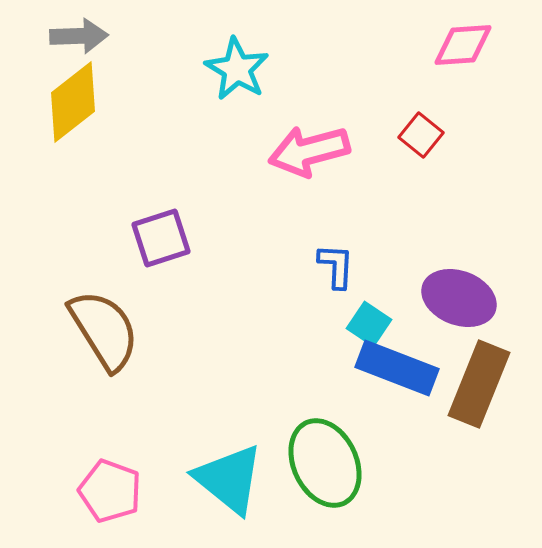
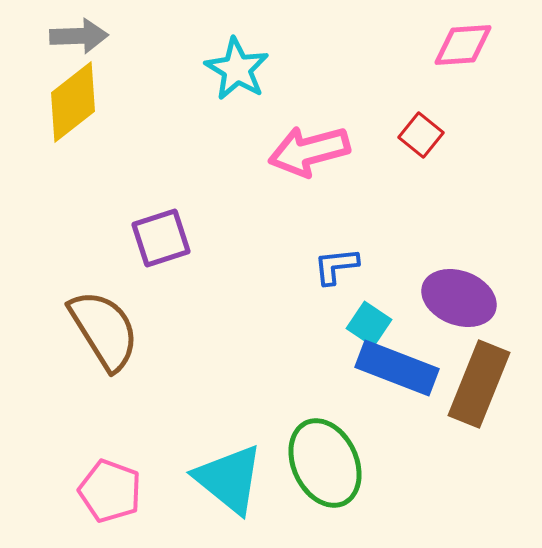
blue L-shape: rotated 99 degrees counterclockwise
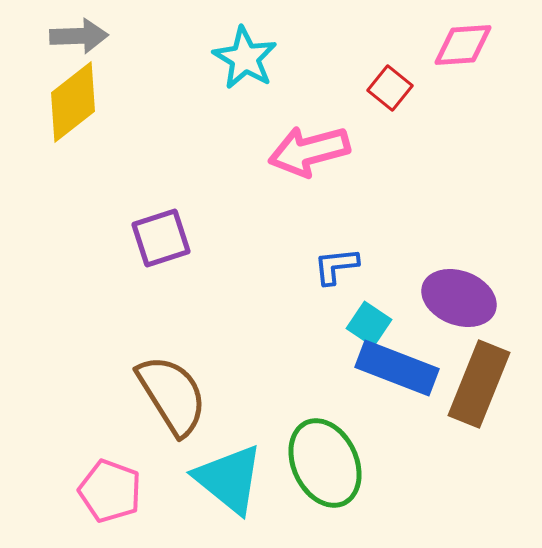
cyan star: moved 8 px right, 11 px up
red square: moved 31 px left, 47 px up
brown semicircle: moved 68 px right, 65 px down
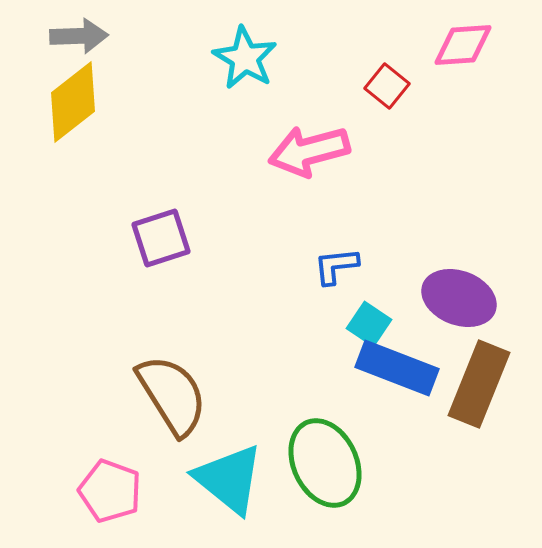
red square: moved 3 px left, 2 px up
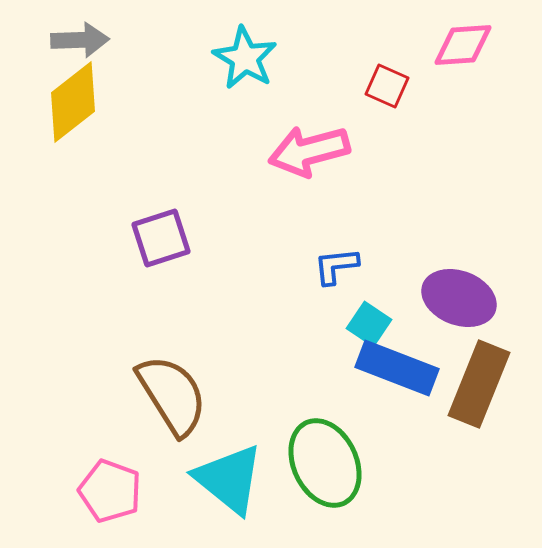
gray arrow: moved 1 px right, 4 px down
red square: rotated 15 degrees counterclockwise
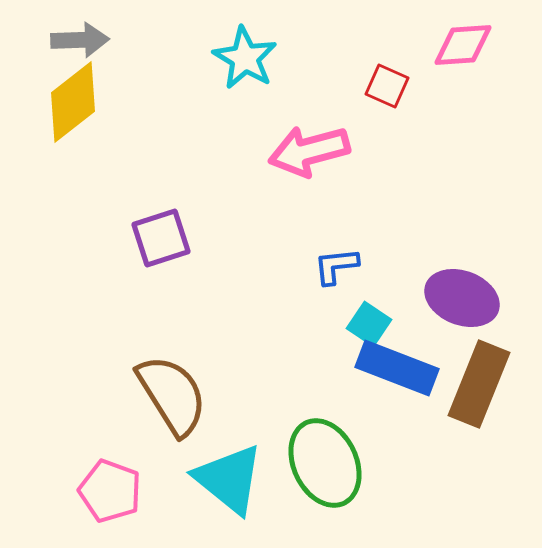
purple ellipse: moved 3 px right
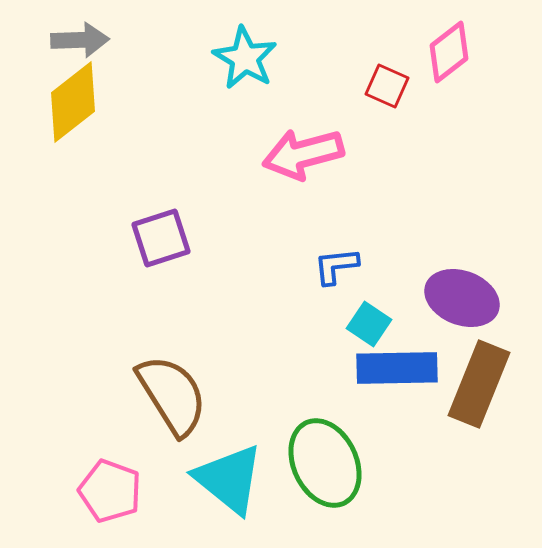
pink diamond: moved 14 px left, 7 px down; rotated 34 degrees counterclockwise
pink arrow: moved 6 px left, 3 px down
blue rectangle: rotated 22 degrees counterclockwise
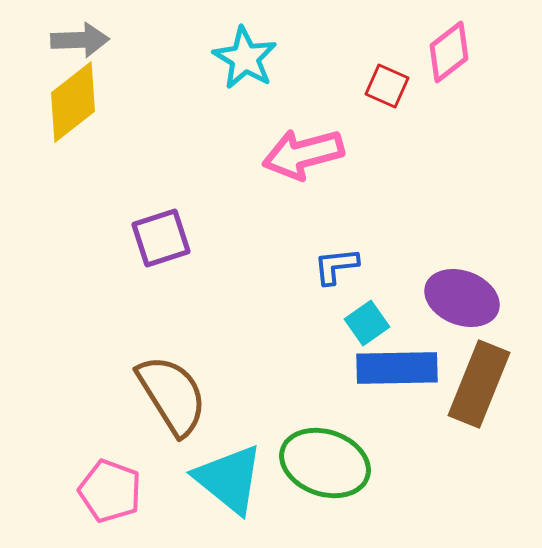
cyan square: moved 2 px left, 1 px up; rotated 21 degrees clockwise
green ellipse: rotated 46 degrees counterclockwise
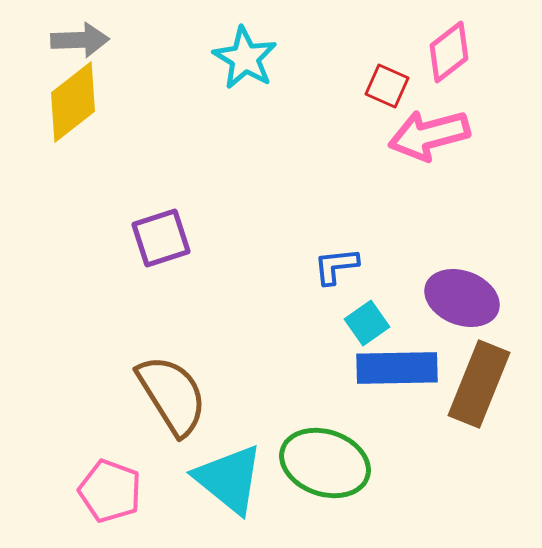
pink arrow: moved 126 px right, 19 px up
